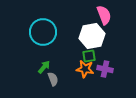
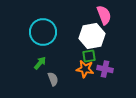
green arrow: moved 4 px left, 4 px up
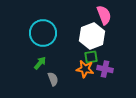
cyan circle: moved 1 px down
white hexagon: rotated 10 degrees counterclockwise
green square: moved 2 px right, 1 px down
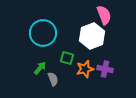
green square: moved 24 px left, 1 px down; rotated 24 degrees clockwise
green arrow: moved 5 px down
orange star: rotated 24 degrees counterclockwise
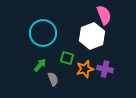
green arrow: moved 3 px up
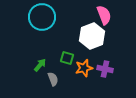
cyan circle: moved 1 px left, 16 px up
orange star: moved 1 px left, 1 px up
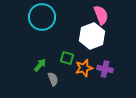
pink semicircle: moved 3 px left
